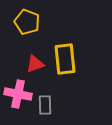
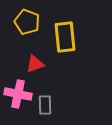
yellow rectangle: moved 22 px up
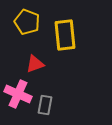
yellow rectangle: moved 2 px up
pink cross: rotated 12 degrees clockwise
gray rectangle: rotated 12 degrees clockwise
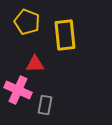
red triangle: rotated 18 degrees clockwise
pink cross: moved 4 px up
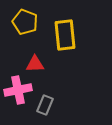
yellow pentagon: moved 2 px left
pink cross: rotated 36 degrees counterclockwise
gray rectangle: rotated 12 degrees clockwise
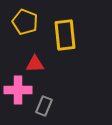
pink cross: rotated 12 degrees clockwise
gray rectangle: moved 1 px left, 1 px down
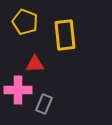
gray rectangle: moved 2 px up
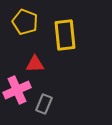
pink cross: moved 1 px left; rotated 24 degrees counterclockwise
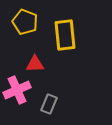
gray rectangle: moved 5 px right
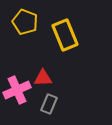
yellow rectangle: rotated 16 degrees counterclockwise
red triangle: moved 8 px right, 14 px down
